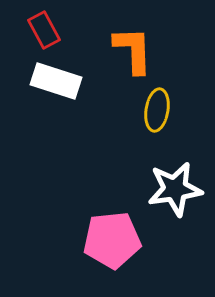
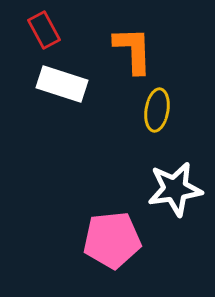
white rectangle: moved 6 px right, 3 px down
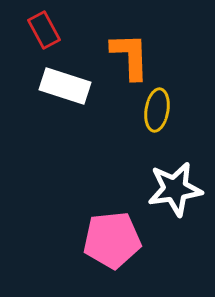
orange L-shape: moved 3 px left, 6 px down
white rectangle: moved 3 px right, 2 px down
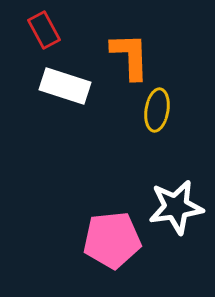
white star: moved 1 px right, 18 px down
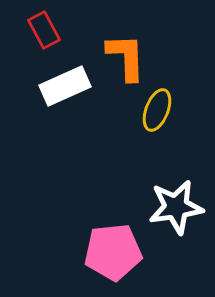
orange L-shape: moved 4 px left, 1 px down
white rectangle: rotated 42 degrees counterclockwise
yellow ellipse: rotated 12 degrees clockwise
pink pentagon: moved 1 px right, 12 px down
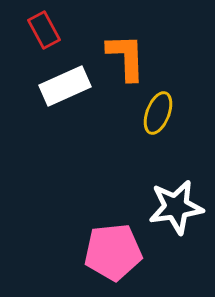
yellow ellipse: moved 1 px right, 3 px down
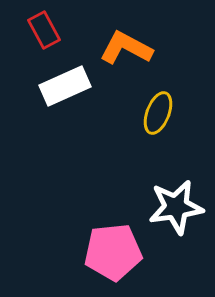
orange L-shape: moved 9 px up; rotated 60 degrees counterclockwise
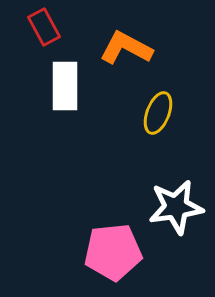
red rectangle: moved 3 px up
white rectangle: rotated 66 degrees counterclockwise
